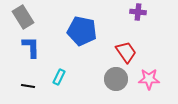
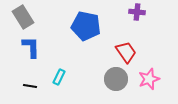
purple cross: moved 1 px left
blue pentagon: moved 4 px right, 5 px up
pink star: rotated 20 degrees counterclockwise
black line: moved 2 px right
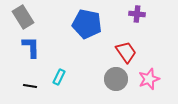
purple cross: moved 2 px down
blue pentagon: moved 1 px right, 2 px up
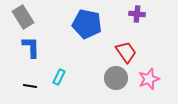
gray circle: moved 1 px up
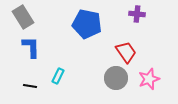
cyan rectangle: moved 1 px left, 1 px up
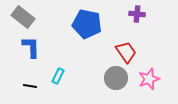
gray rectangle: rotated 20 degrees counterclockwise
